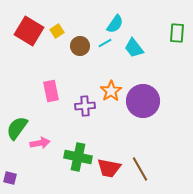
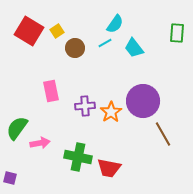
brown circle: moved 5 px left, 2 px down
orange star: moved 21 px down
brown line: moved 23 px right, 35 px up
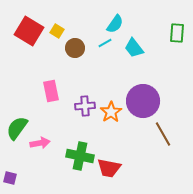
yellow square: rotated 24 degrees counterclockwise
green cross: moved 2 px right, 1 px up
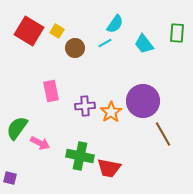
cyan trapezoid: moved 10 px right, 4 px up
pink arrow: rotated 36 degrees clockwise
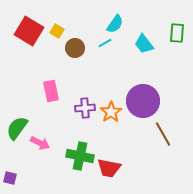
purple cross: moved 2 px down
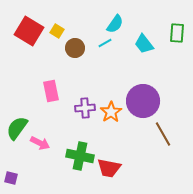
purple square: moved 1 px right
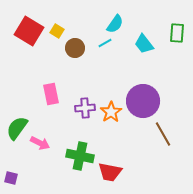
pink rectangle: moved 3 px down
red trapezoid: moved 1 px right, 4 px down
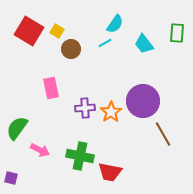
brown circle: moved 4 px left, 1 px down
pink rectangle: moved 6 px up
pink arrow: moved 7 px down
